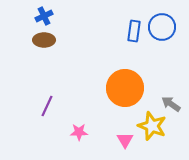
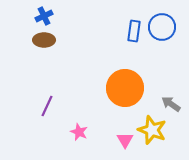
yellow star: moved 4 px down
pink star: rotated 24 degrees clockwise
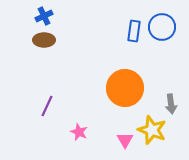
gray arrow: rotated 132 degrees counterclockwise
